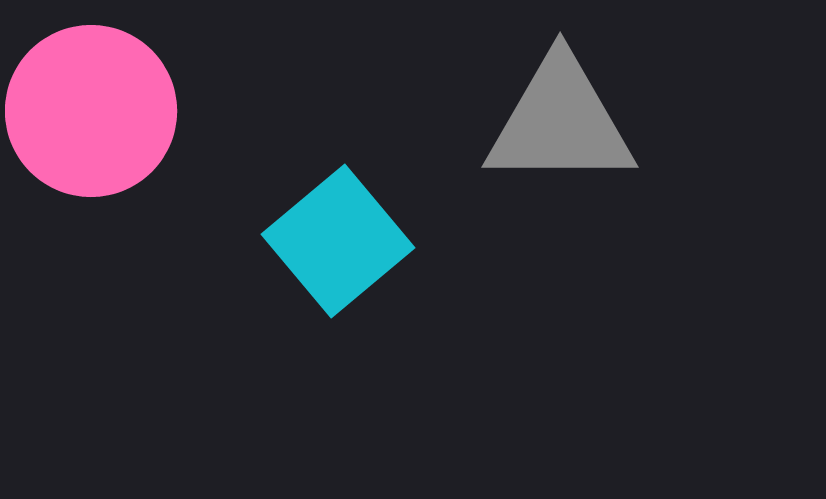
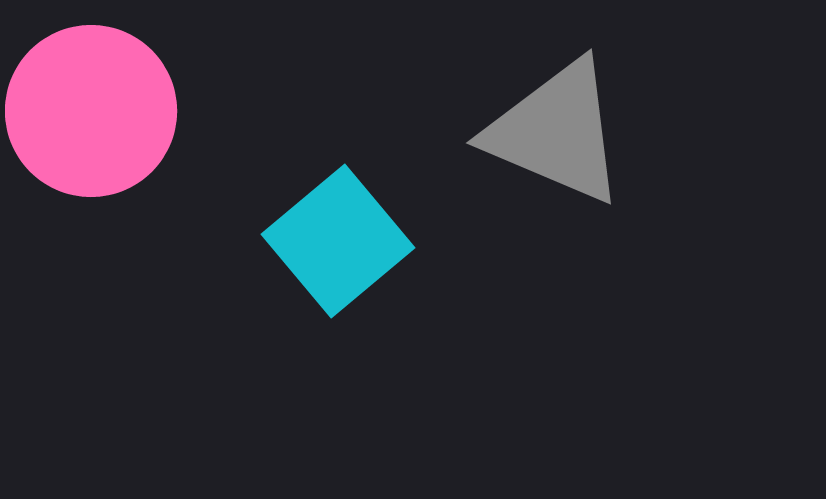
gray triangle: moved 4 px left, 10 px down; rotated 23 degrees clockwise
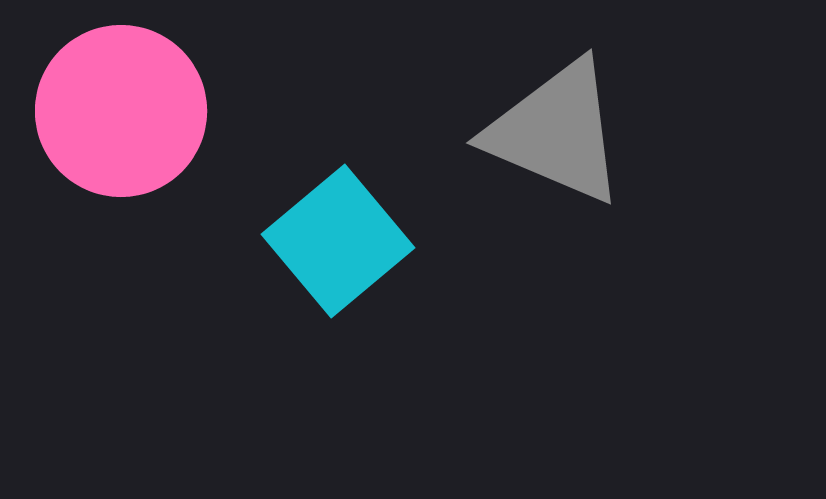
pink circle: moved 30 px right
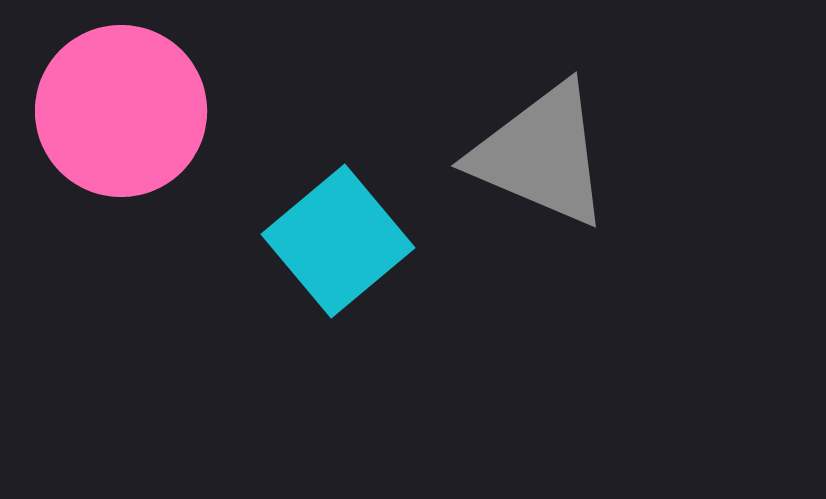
gray triangle: moved 15 px left, 23 px down
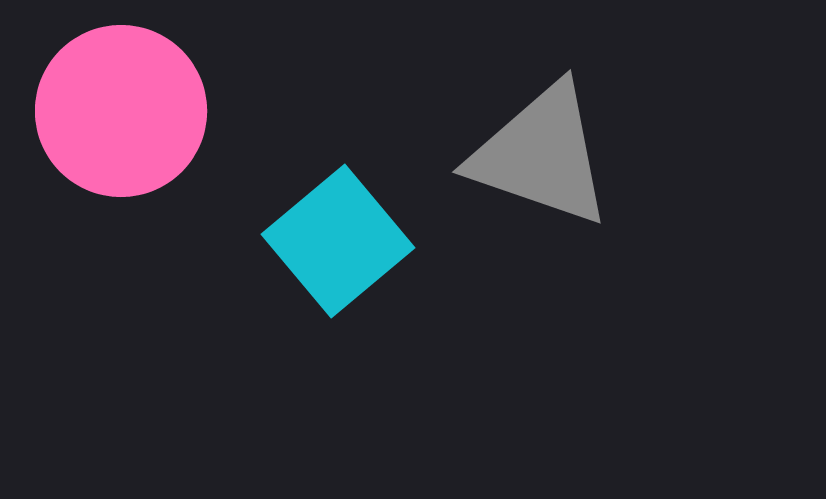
gray triangle: rotated 4 degrees counterclockwise
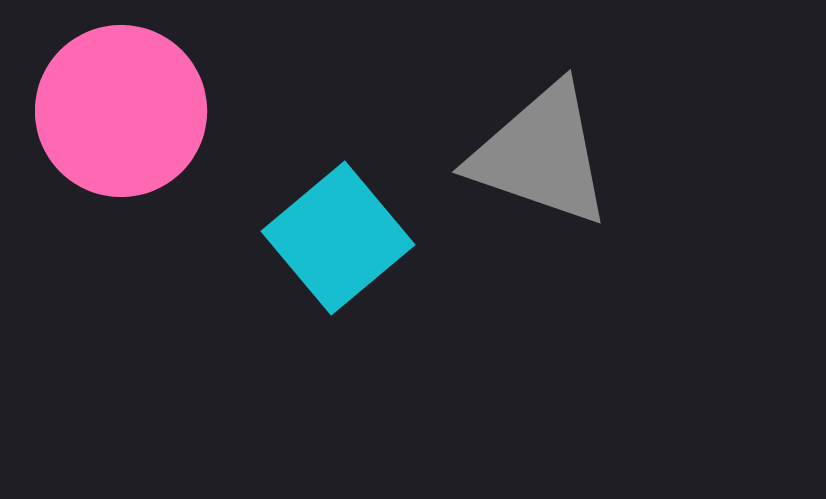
cyan square: moved 3 px up
